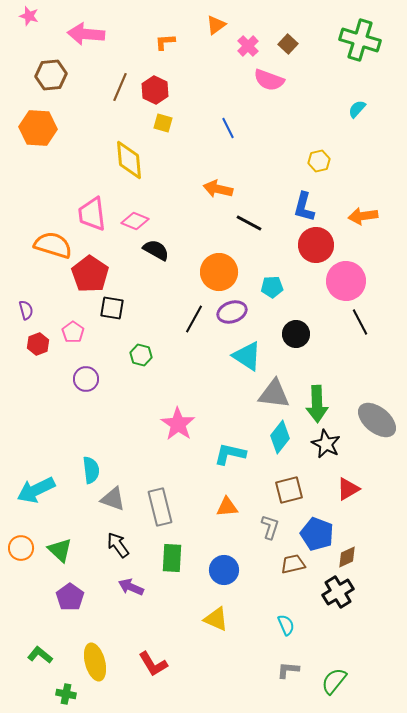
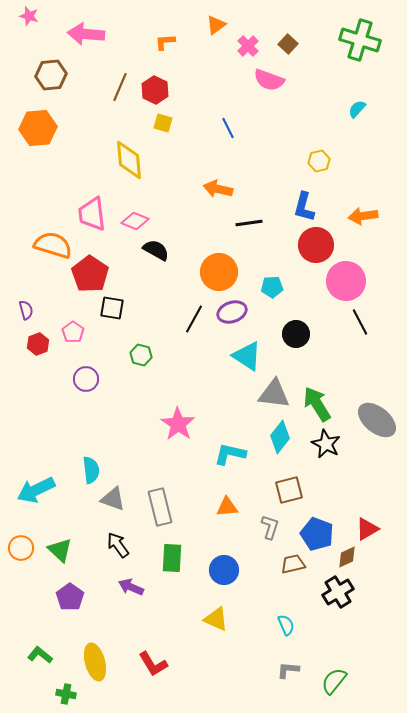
orange hexagon at (38, 128): rotated 9 degrees counterclockwise
black line at (249, 223): rotated 36 degrees counterclockwise
green arrow at (317, 404): rotated 150 degrees clockwise
red triangle at (348, 489): moved 19 px right, 40 px down
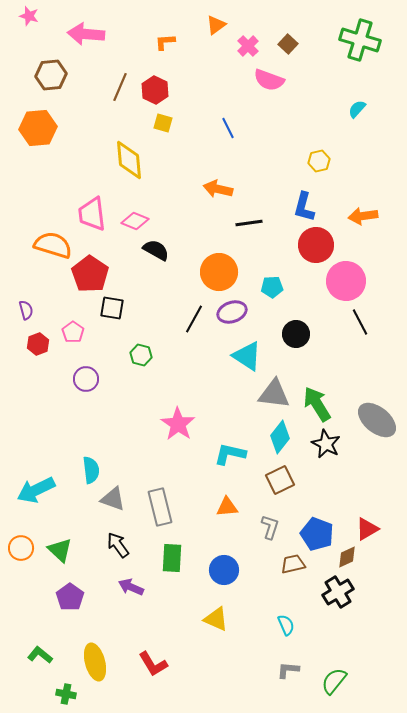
brown square at (289, 490): moved 9 px left, 10 px up; rotated 12 degrees counterclockwise
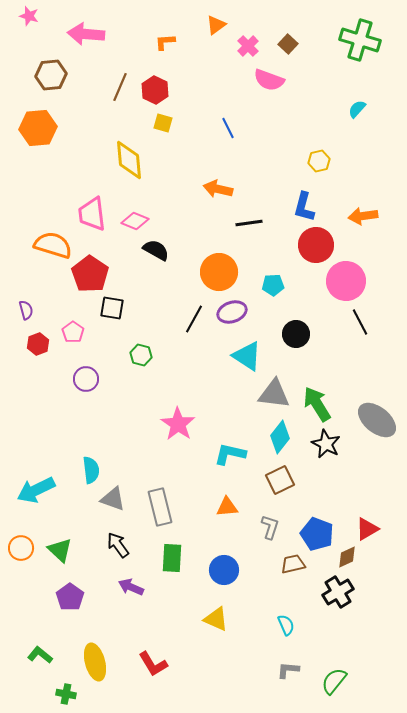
cyan pentagon at (272, 287): moved 1 px right, 2 px up
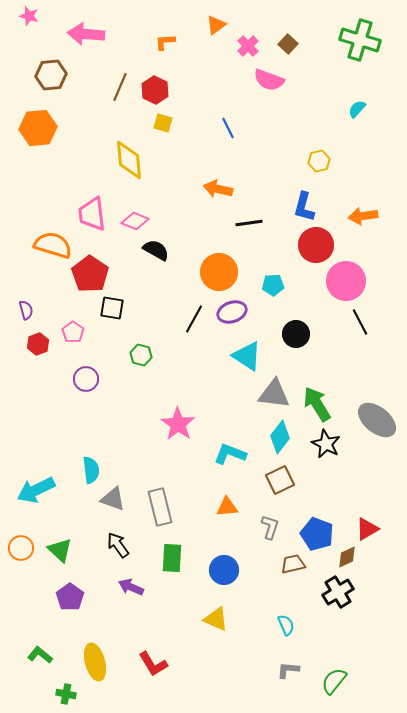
cyan L-shape at (230, 454): rotated 8 degrees clockwise
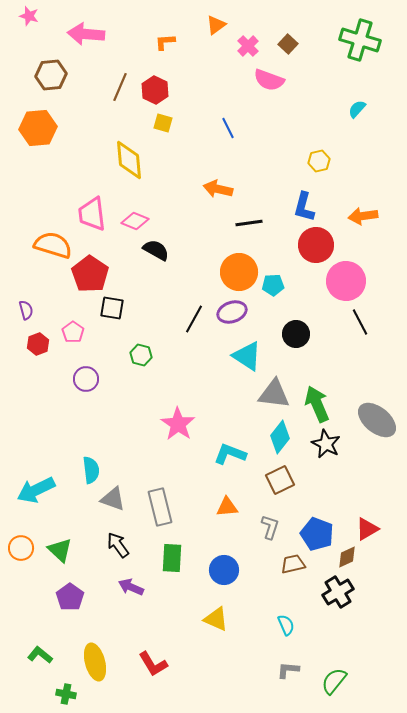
orange circle at (219, 272): moved 20 px right
green arrow at (317, 404): rotated 9 degrees clockwise
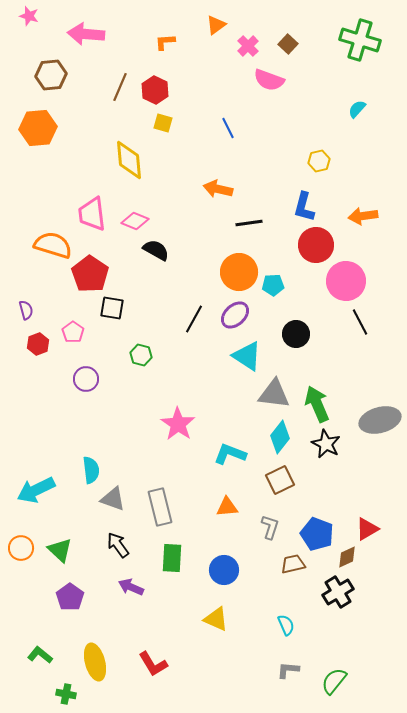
purple ellipse at (232, 312): moved 3 px right, 3 px down; rotated 24 degrees counterclockwise
gray ellipse at (377, 420): moved 3 px right; rotated 54 degrees counterclockwise
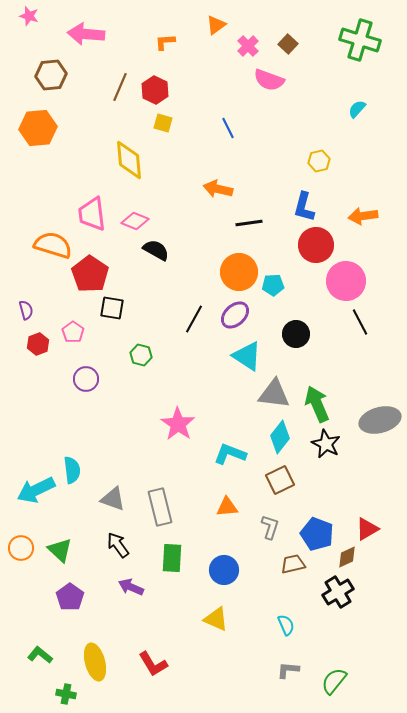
cyan semicircle at (91, 470): moved 19 px left
